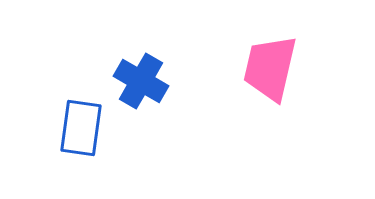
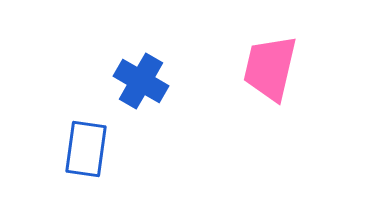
blue rectangle: moved 5 px right, 21 px down
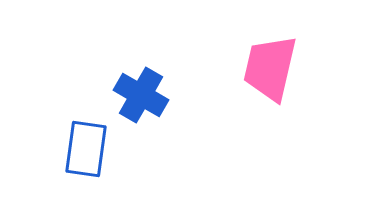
blue cross: moved 14 px down
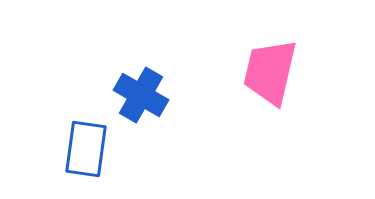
pink trapezoid: moved 4 px down
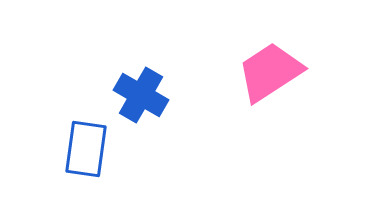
pink trapezoid: rotated 44 degrees clockwise
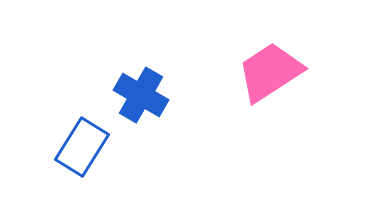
blue rectangle: moved 4 px left, 2 px up; rotated 24 degrees clockwise
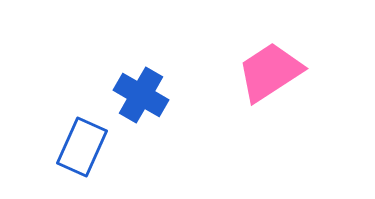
blue rectangle: rotated 8 degrees counterclockwise
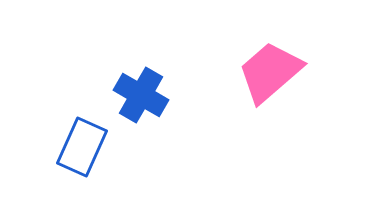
pink trapezoid: rotated 8 degrees counterclockwise
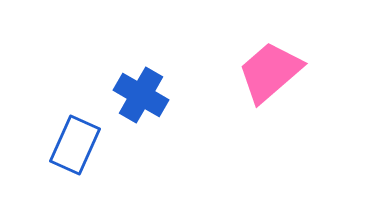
blue rectangle: moved 7 px left, 2 px up
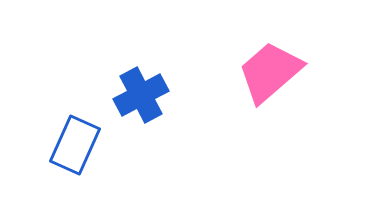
blue cross: rotated 32 degrees clockwise
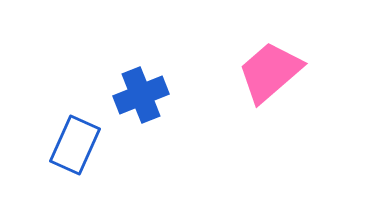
blue cross: rotated 6 degrees clockwise
